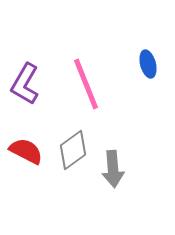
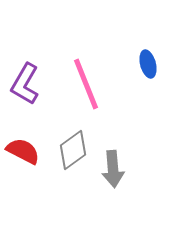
red semicircle: moved 3 px left
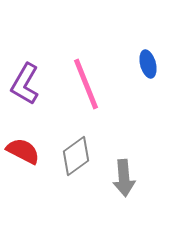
gray diamond: moved 3 px right, 6 px down
gray arrow: moved 11 px right, 9 px down
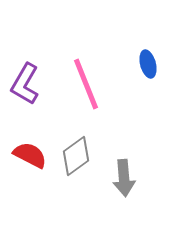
red semicircle: moved 7 px right, 4 px down
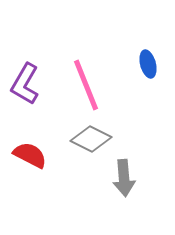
pink line: moved 1 px down
gray diamond: moved 15 px right, 17 px up; rotated 63 degrees clockwise
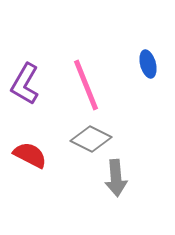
gray arrow: moved 8 px left
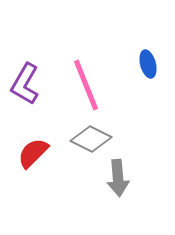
red semicircle: moved 3 px right, 2 px up; rotated 72 degrees counterclockwise
gray arrow: moved 2 px right
